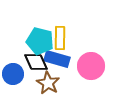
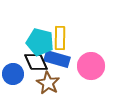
cyan pentagon: moved 1 px down
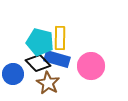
black diamond: moved 2 px right, 1 px down; rotated 20 degrees counterclockwise
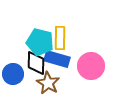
black diamond: moved 2 px left; rotated 45 degrees clockwise
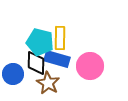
pink circle: moved 1 px left
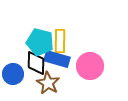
yellow rectangle: moved 3 px down
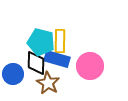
cyan pentagon: moved 1 px right
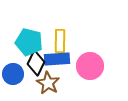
cyan pentagon: moved 12 px left
blue rectangle: rotated 20 degrees counterclockwise
black diamond: rotated 25 degrees clockwise
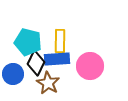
cyan pentagon: moved 1 px left
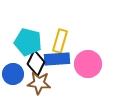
yellow rectangle: rotated 15 degrees clockwise
pink circle: moved 2 px left, 2 px up
brown star: moved 9 px left; rotated 25 degrees counterclockwise
